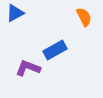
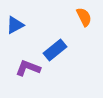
blue triangle: moved 12 px down
blue rectangle: rotated 10 degrees counterclockwise
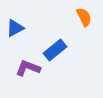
blue triangle: moved 3 px down
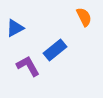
purple L-shape: moved 2 px up; rotated 40 degrees clockwise
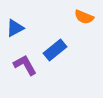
orange semicircle: rotated 138 degrees clockwise
purple L-shape: moved 3 px left, 1 px up
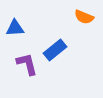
blue triangle: rotated 24 degrees clockwise
purple L-shape: moved 2 px right, 1 px up; rotated 15 degrees clockwise
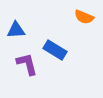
blue triangle: moved 1 px right, 2 px down
blue rectangle: rotated 70 degrees clockwise
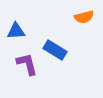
orange semicircle: rotated 36 degrees counterclockwise
blue triangle: moved 1 px down
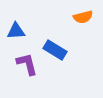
orange semicircle: moved 1 px left
